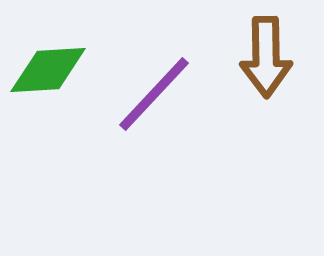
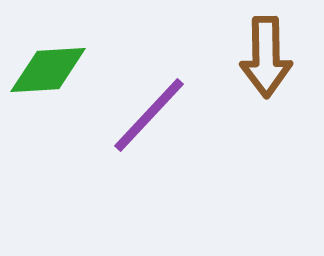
purple line: moved 5 px left, 21 px down
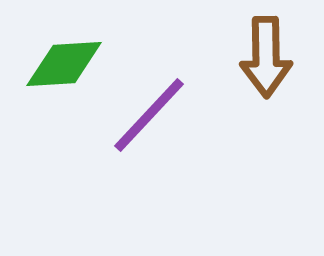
green diamond: moved 16 px right, 6 px up
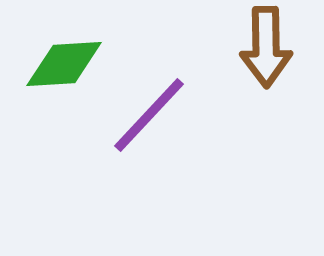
brown arrow: moved 10 px up
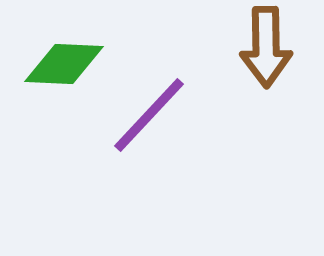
green diamond: rotated 6 degrees clockwise
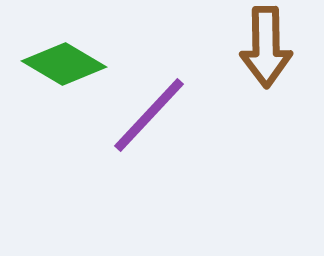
green diamond: rotated 28 degrees clockwise
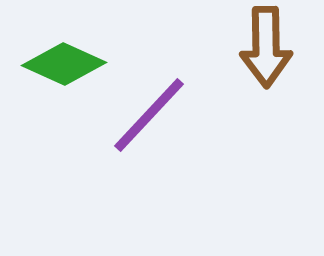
green diamond: rotated 6 degrees counterclockwise
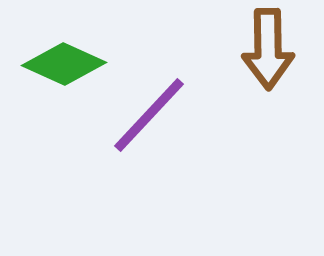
brown arrow: moved 2 px right, 2 px down
